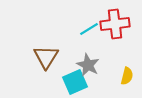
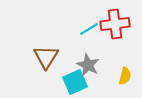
yellow semicircle: moved 2 px left
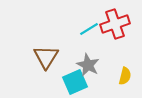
red cross: rotated 12 degrees counterclockwise
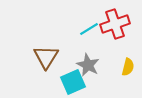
yellow semicircle: moved 3 px right, 9 px up
cyan square: moved 2 px left
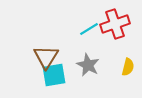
cyan square: moved 19 px left, 7 px up; rotated 15 degrees clockwise
